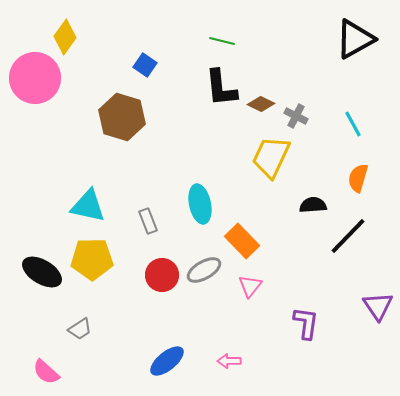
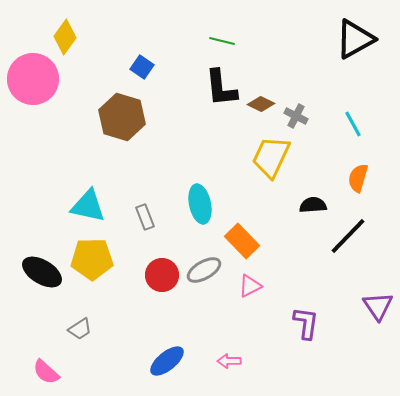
blue square: moved 3 px left, 2 px down
pink circle: moved 2 px left, 1 px down
gray rectangle: moved 3 px left, 4 px up
pink triangle: rotated 25 degrees clockwise
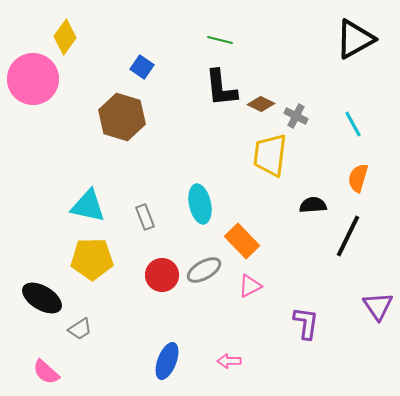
green line: moved 2 px left, 1 px up
yellow trapezoid: moved 1 px left, 2 px up; rotated 18 degrees counterclockwise
black line: rotated 18 degrees counterclockwise
black ellipse: moved 26 px down
blue ellipse: rotated 30 degrees counterclockwise
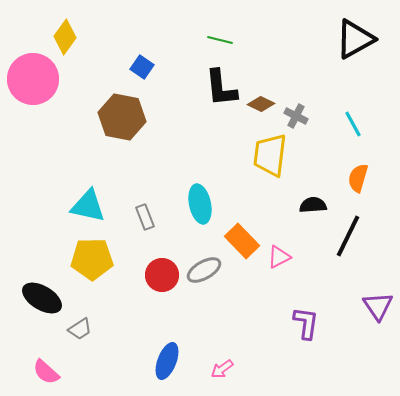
brown hexagon: rotated 6 degrees counterclockwise
pink triangle: moved 29 px right, 29 px up
pink arrow: moved 7 px left, 8 px down; rotated 35 degrees counterclockwise
